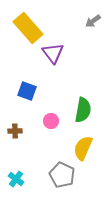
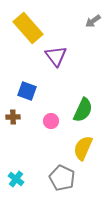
purple triangle: moved 3 px right, 3 px down
green semicircle: rotated 15 degrees clockwise
brown cross: moved 2 px left, 14 px up
gray pentagon: moved 3 px down
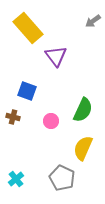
brown cross: rotated 16 degrees clockwise
cyan cross: rotated 14 degrees clockwise
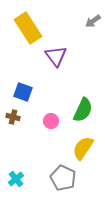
yellow rectangle: rotated 8 degrees clockwise
blue square: moved 4 px left, 1 px down
yellow semicircle: rotated 10 degrees clockwise
gray pentagon: moved 1 px right
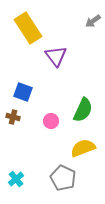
yellow semicircle: rotated 35 degrees clockwise
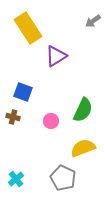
purple triangle: rotated 35 degrees clockwise
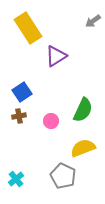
blue square: moved 1 px left; rotated 36 degrees clockwise
brown cross: moved 6 px right, 1 px up; rotated 24 degrees counterclockwise
gray pentagon: moved 2 px up
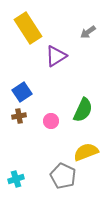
gray arrow: moved 5 px left, 11 px down
yellow semicircle: moved 3 px right, 4 px down
cyan cross: rotated 21 degrees clockwise
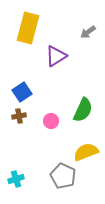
yellow rectangle: rotated 48 degrees clockwise
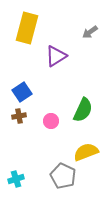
yellow rectangle: moved 1 px left
gray arrow: moved 2 px right
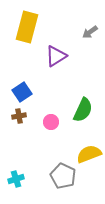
yellow rectangle: moved 1 px up
pink circle: moved 1 px down
yellow semicircle: moved 3 px right, 2 px down
